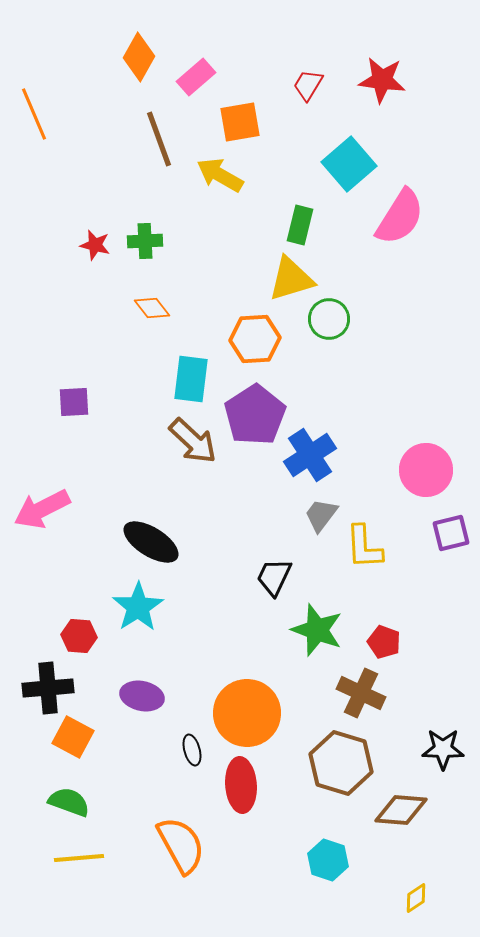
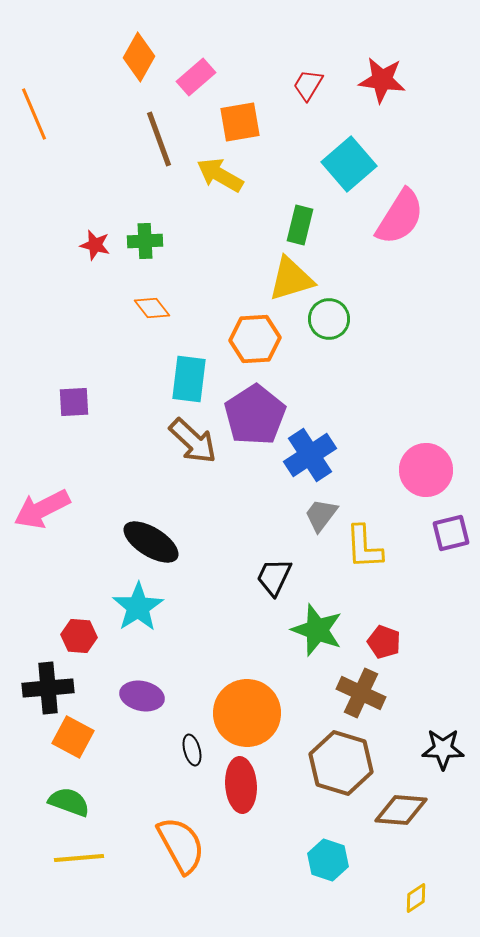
cyan rectangle at (191, 379): moved 2 px left
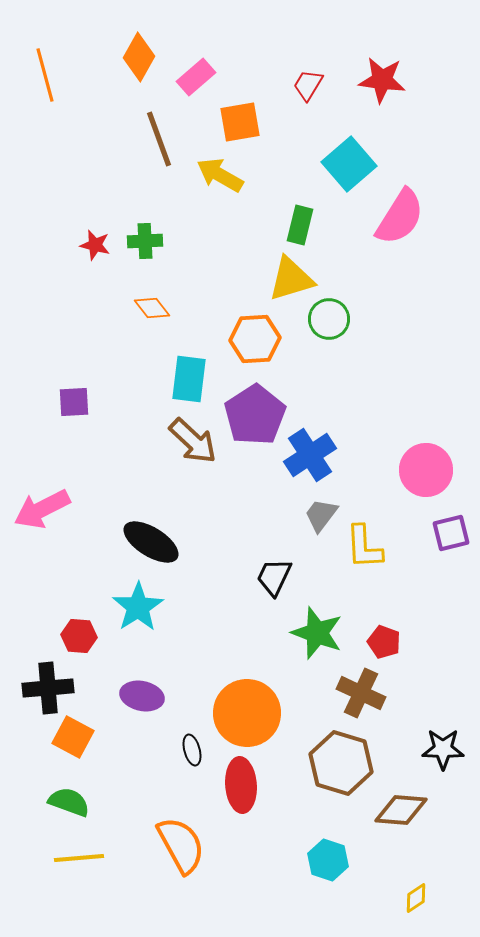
orange line at (34, 114): moved 11 px right, 39 px up; rotated 8 degrees clockwise
green star at (317, 630): moved 3 px down
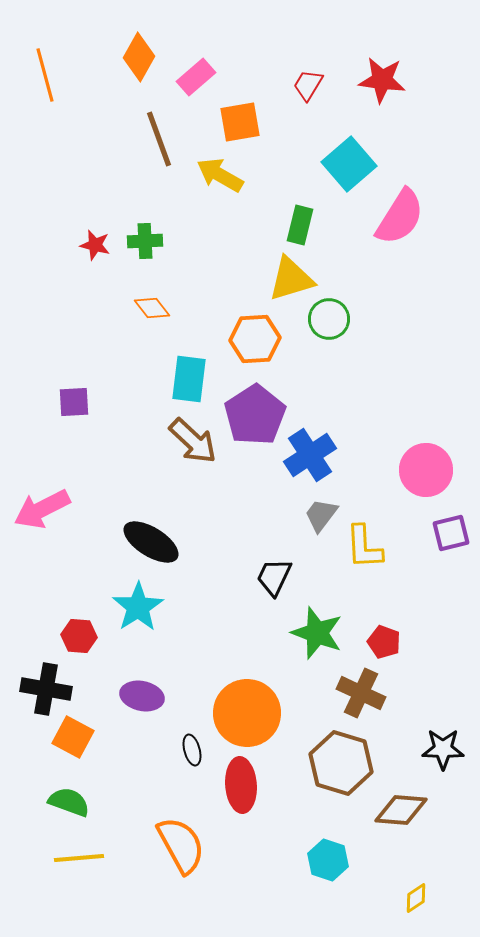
black cross at (48, 688): moved 2 px left, 1 px down; rotated 15 degrees clockwise
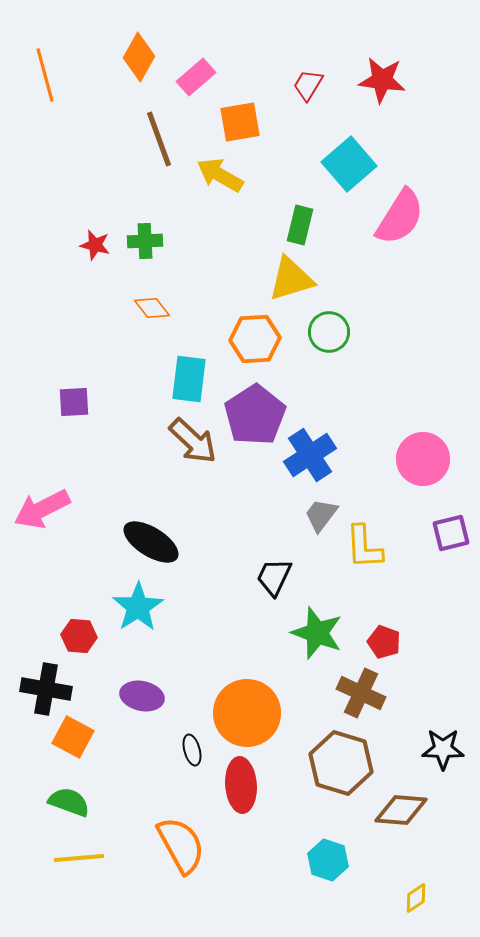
green circle at (329, 319): moved 13 px down
pink circle at (426, 470): moved 3 px left, 11 px up
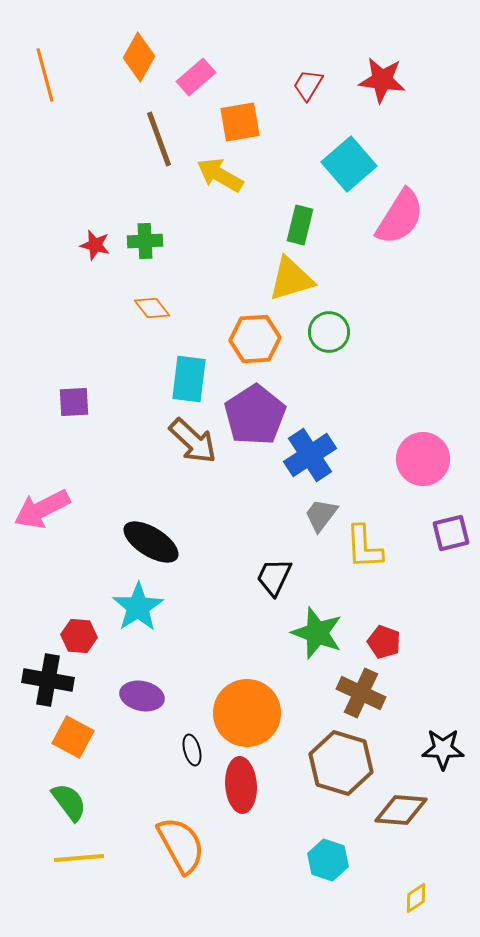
black cross at (46, 689): moved 2 px right, 9 px up
green semicircle at (69, 802): rotated 33 degrees clockwise
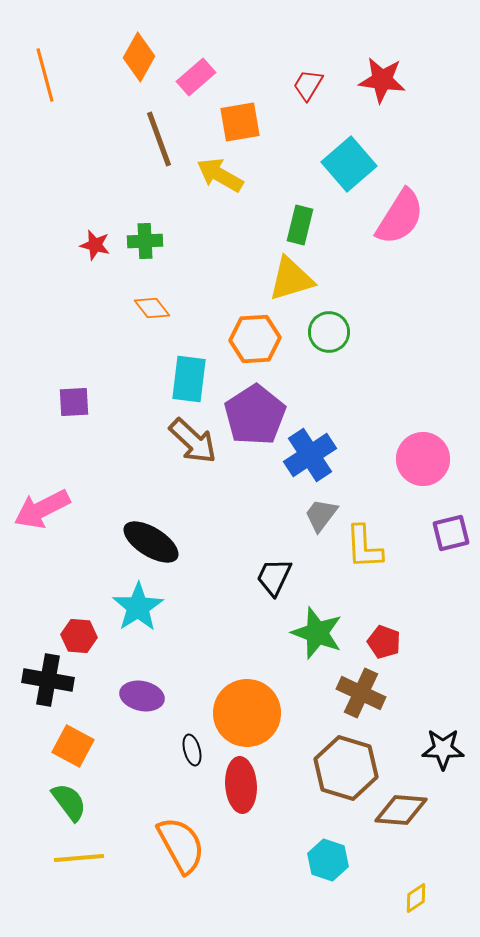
orange square at (73, 737): moved 9 px down
brown hexagon at (341, 763): moved 5 px right, 5 px down
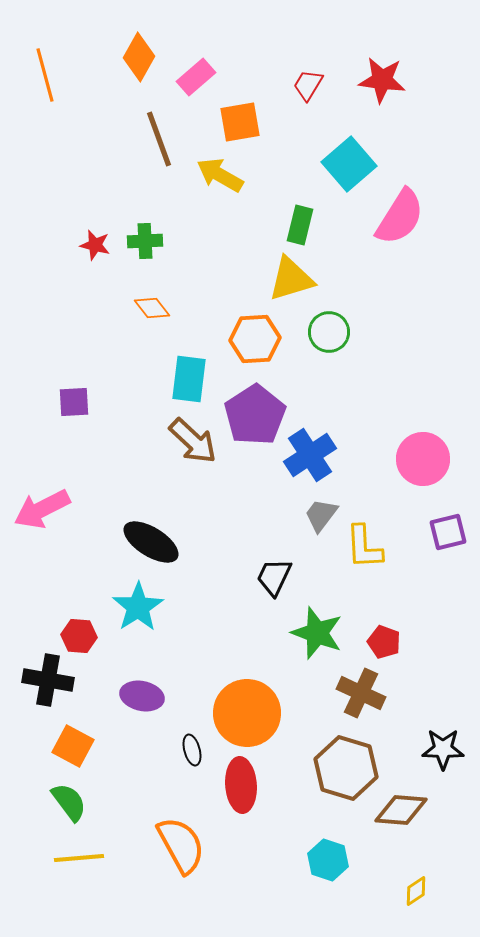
purple square at (451, 533): moved 3 px left, 1 px up
yellow diamond at (416, 898): moved 7 px up
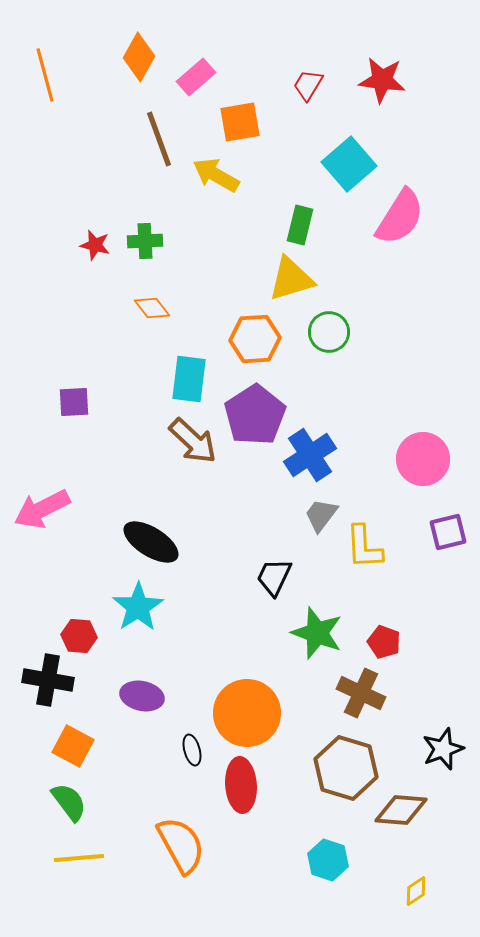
yellow arrow at (220, 175): moved 4 px left
black star at (443, 749): rotated 21 degrees counterclockwise
